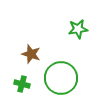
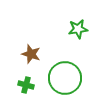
green circle: moved 4 px right
green cross: moved 4 px right, 1 px down
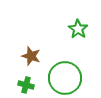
green star: rotated 30 degrees counterclockwise
brown star: moved 2 px down
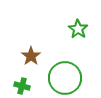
brown star: rotated 18 degrees clockwise
green cross: moved 4 px left, 1 px down
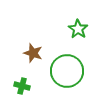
brown star: moved 2 px right, 3 px up; rotated 18 degrees counterclockwise
green circle: moved 2 px right, 7 px up
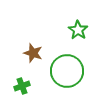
green star: moved 1 px down
green cross: rotated 35 degrees counterclockwise
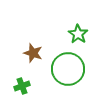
green star: moved 4 px down
green circle: moved 1 px right, 2 px up
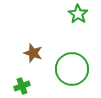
green star: moved 20 px up
green circle: moved 4 px right
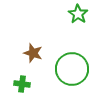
green cross: moved 2 px up; rotated 28 degrees clockwise
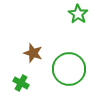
green circle: moved 3 px left
green cross: moved 1 px left, 1 px up; rotated 21 degrees clockwise
